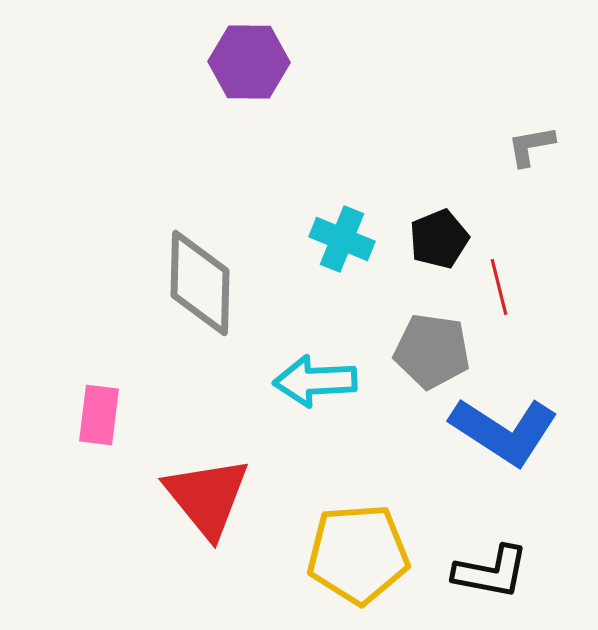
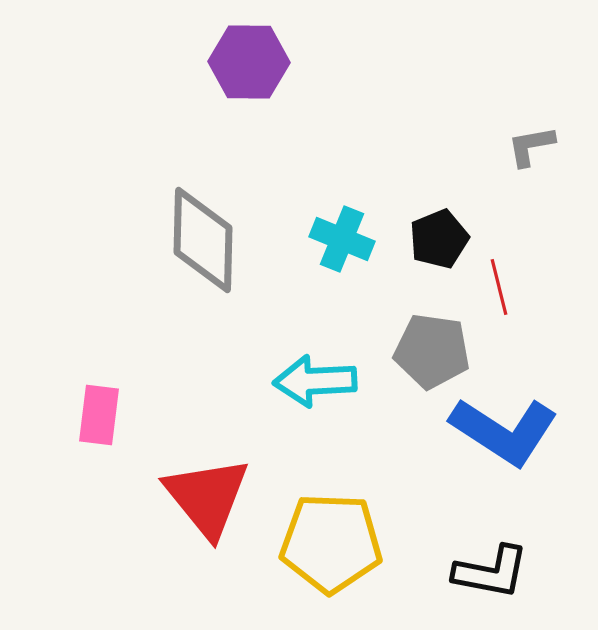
gray diamond: moved 3 px right, 43 px up
yellow pentagon: moved 27 px left, 11 px up; rotated 6 degrees clockwise
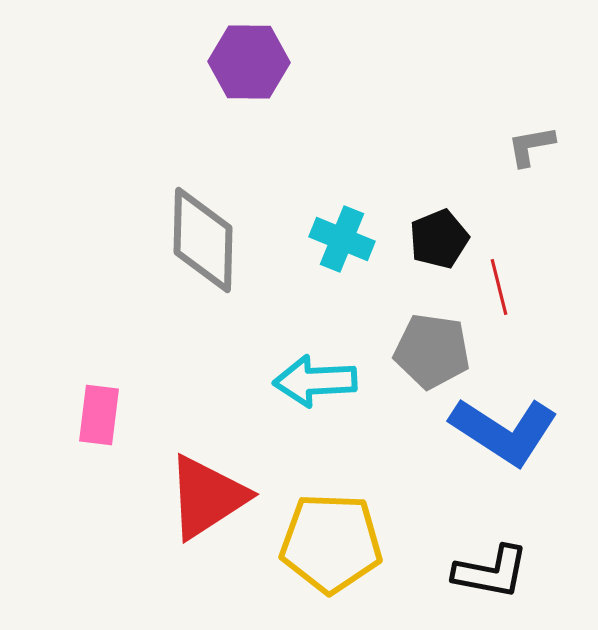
red triangle: rotated 36 degrees clockwise
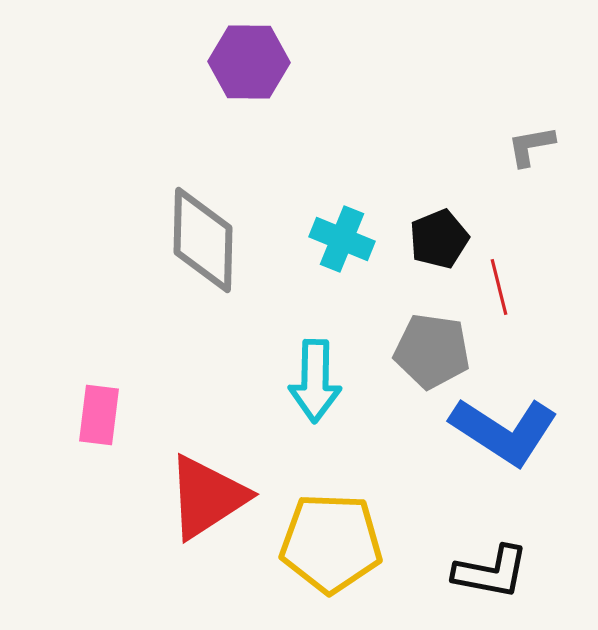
cyan arrow: rotated 86 degrees counterclockwise
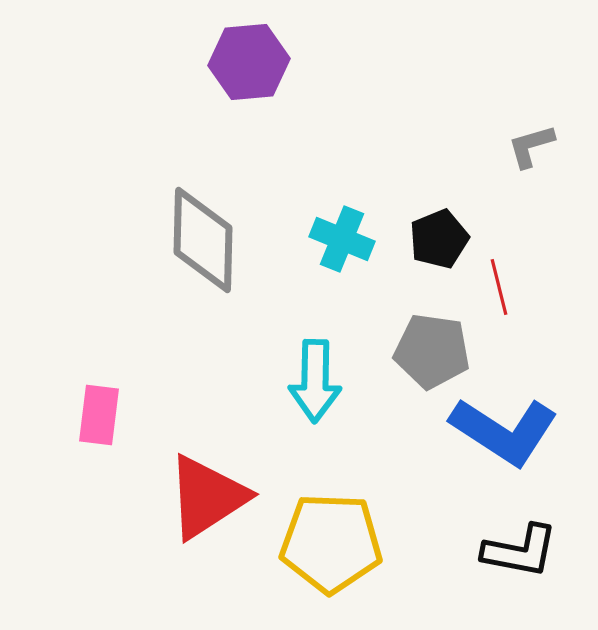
purple hexagon: rotated 6 degrees counterclockwise
gray L-shape: rotated 6 degrees counterclockwise
black L-shape: moved 29 px right, 21 px up
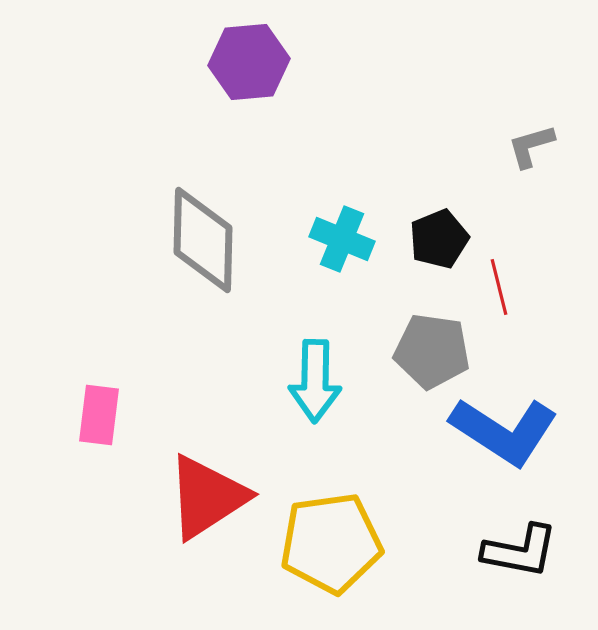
yellow pentagon: rotated 10 degrees counterclockwise
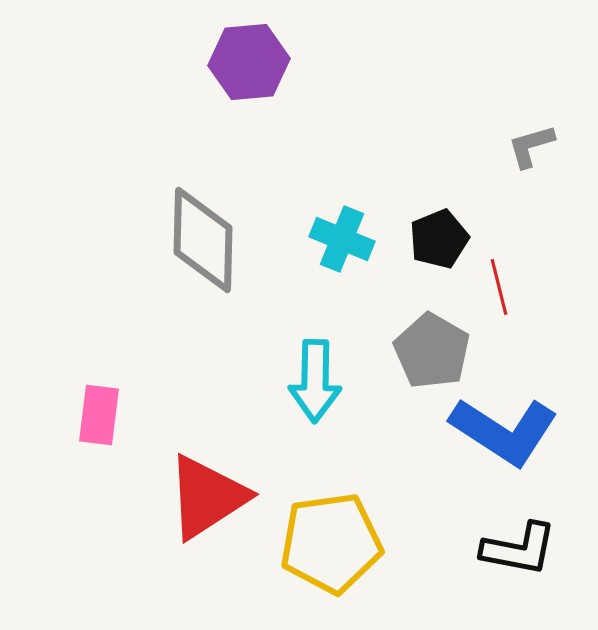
gray pentagon: rotated 22 degrees clockwise
black L-shape: moved 1 px left, 2 px up
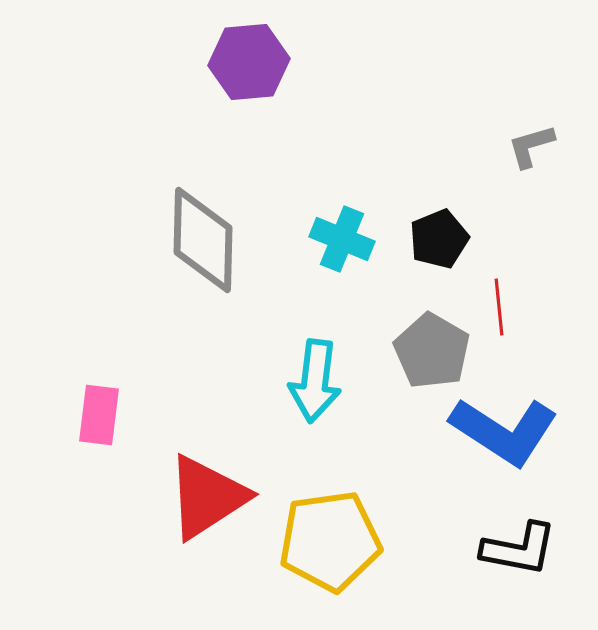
red line: moved 20 px down; rotated 8 degrees clockwise
cyan arrow: rotated 6 degrees clockwise
yellow pentagon: moved 1 px left, 2 px up
